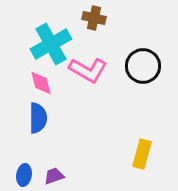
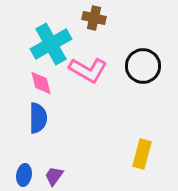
purple trapezoid: rotated 35 degrees counterclockwise
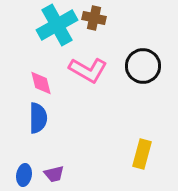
cyan cross: moved 6 px right, 19 px up
purple trapezoid: moved 2 px up; rotated 140 degrees counterclockwise
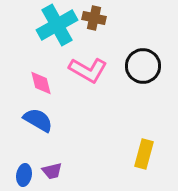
blue semicircle: moved 2 px down; rotated 60 degrees counterclockwise
yellow rectangle: moved 2 px right
purple trapezoid: moved 2 px left, 3 px up
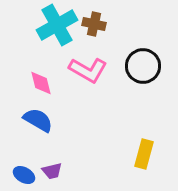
brown cross: moved 6 px down
blue ellipse: rotated 70 degrees counterclockwise
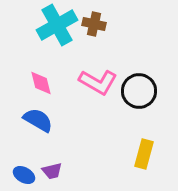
black circle: moved 4 px left, 25 px down
pink L-shape: moved 10 px right, 12 px down
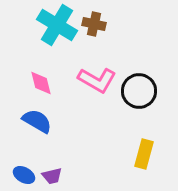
cyan cross: rotated 30 degrees counterclockwise
pink L-shape: moved 1 px left, 2 px up
blue semicircle: moved 1 px left, 1 px down
purple trapezoid: moved 5 px down
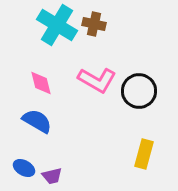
blue ellipse: moved 7 px up
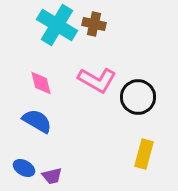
black circle: moved 1 px left, 6 px down
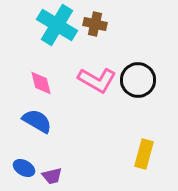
brown cross: moved 1 px right
black circle: moved 17 px up
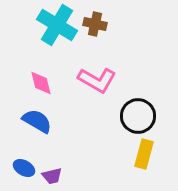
black circle: moved 36 px down
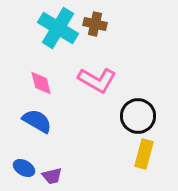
cyan cross: moved 1 px right, 3 px down
